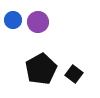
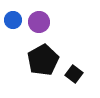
purple circle: moved 1 px right
black pentagon: moved 2 px right, 9 px up
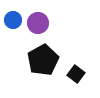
purple circle: moved 1 px left, 1 px down
black square: moved 2 px right
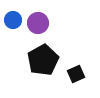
black square: rotated 30 degrees clockwise
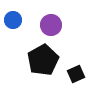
purple circle: moved 13 px right, 2 px down
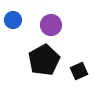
black pentagon: moved 1 px right
black square: moved 3 px right, 3 px up
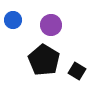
black pentagon: rotated 12 degrees counterclockwise
black square: moved 2 px left; rotated 36 degrees counterclockwise
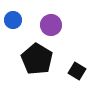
black pentagon: moved 7 px left, 1 px up
